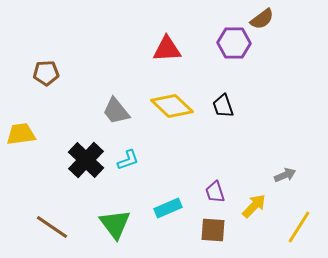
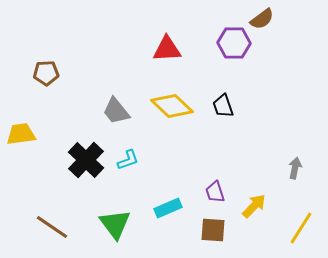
gray arrow: moved 10 px right, 7 px up; rotated 55 degrees counterclockwise
yellow line: moved 2 px right, 1 px down
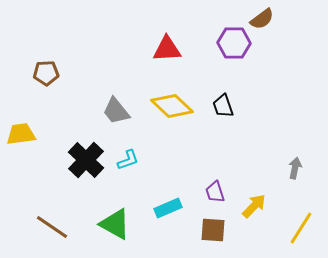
green triangle: rotated 24 degrees counterclockwise
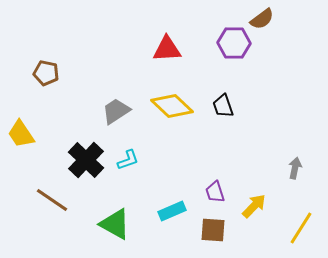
brown pentagon: rotated 15 degrees clockwise
gray trapezoid: rotated 96 degrees clockwise
yellow trapezoid: rotated 116 degrees counterclockwise
cyan rectangle: moved 4 px right, 3 px down
brown line: moved 27 px up
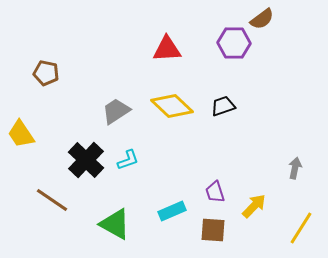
black trapezoid: rotated 90 degrees clockwise
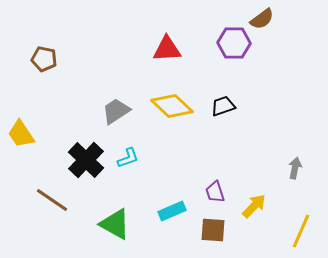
brown pentagon: moved 2 px left, 14 px up
cyan L-shape: moved 2 px up
yellow line: moved 3 px down; rotated 8 degrees counterclockwise
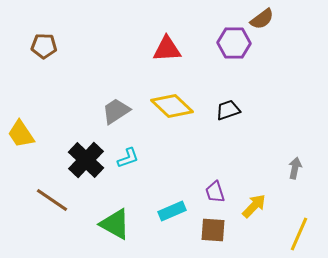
brown pentagon: moved 13 px up; rotated 10 degrees counterclockwise
black trapezoid: moved 5 px right, 4 px down
yellow line: moved 2 px left, 3 px down
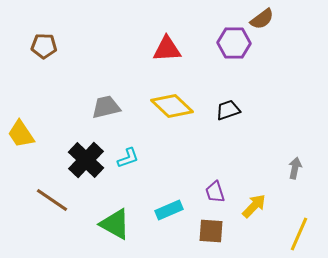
gray trapezoid: moved 10 px left, 4 px up; rotated 20 degrees clockwise
cyan rectangle: moved 3 px left, 1 px up
brown square: moved 2 px left, 1 px down
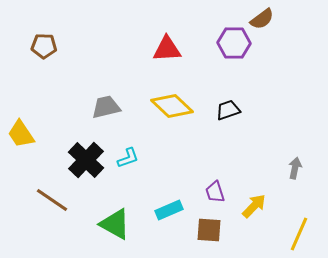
brown square: moved 2 px left, 1 px up
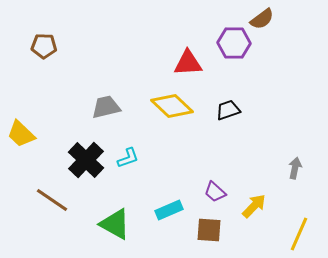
red triangle: moved 21 px right, 14 px down
yellow trapezoid: rotated 12 degrees counterclockwise
purple trapezoid: rotated 30 degrees counterclockwise
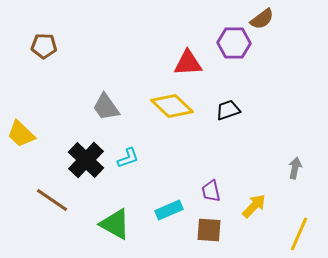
gray trapezoid: rotated 112 degrees counterclockwise
purple trapezoid: moved 4 px left, 1 px up; rotated 35 degrees clockwise
